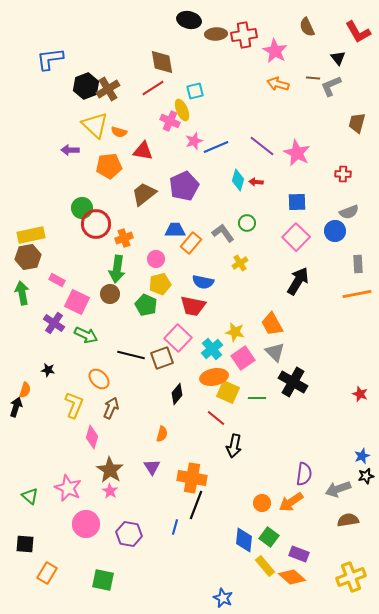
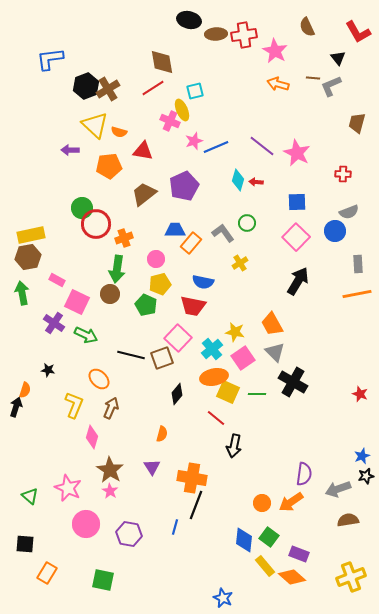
green line at (257, 398): moved 4 px up
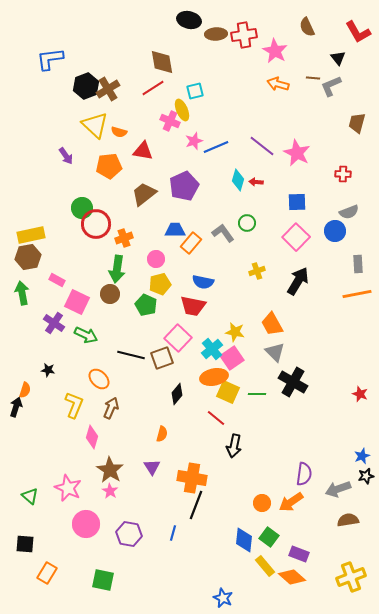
purple arrow at (70, 150): moved 4 px left, 6 px down; rotated 126 degrees counterclockwise
yellow cross at (240, 263): moved 17 px right, 8 px down; rotated 14 degrees clockwise
pink square at (243, 358): moved 11 px left
blue line at (175, 527): moved 2 px left, 6 px down
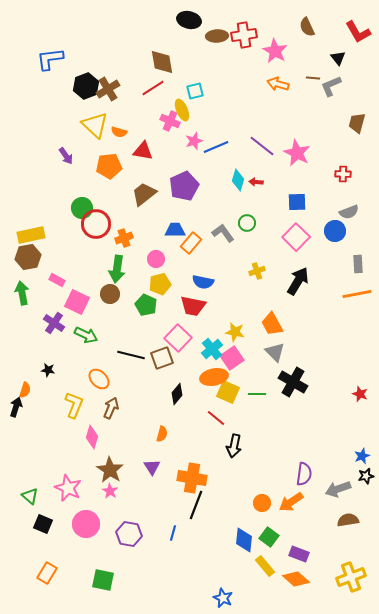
brown ellipse at (216, 34): moved 1 px right, 2 px down
black square at (25, 544): moved 18 px right, 20 px up; rotated 18 degrees clockwise
orange diamond at (292, 577): moved 4 px right, 2 px down
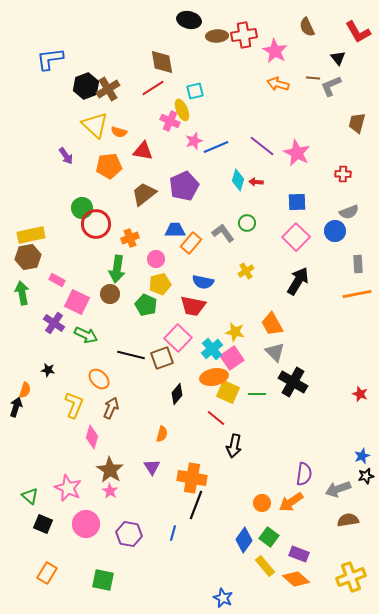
orange cross at (124, 238): moved 6 px right
yellow cross at (257, 271): moved 11 px left; rotated 14 degrees counterclockwise
blue diamond at (244, 540): rotated 30 degrees clockwise
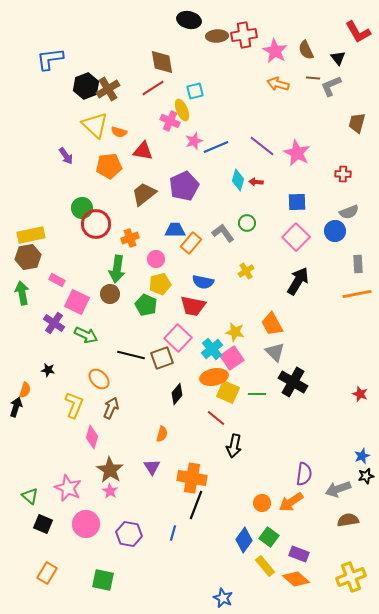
brown semicircle at (307, 27): moved 1 px left, 23 px down
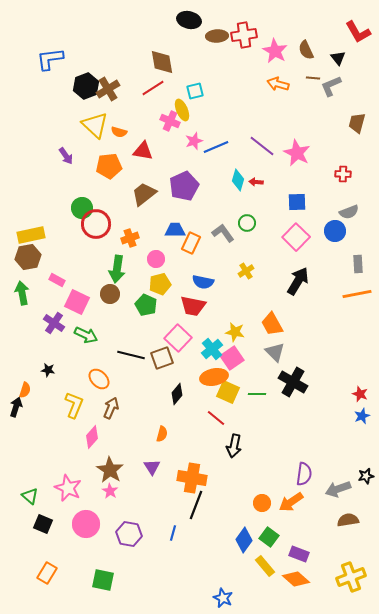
orange rectangle at (191, 243): rotated 15 degrees counterclockwise
pink diamond at (92, 437): rotated 25 degrees clockwise
blue star at (362, 456): moved 40 px up
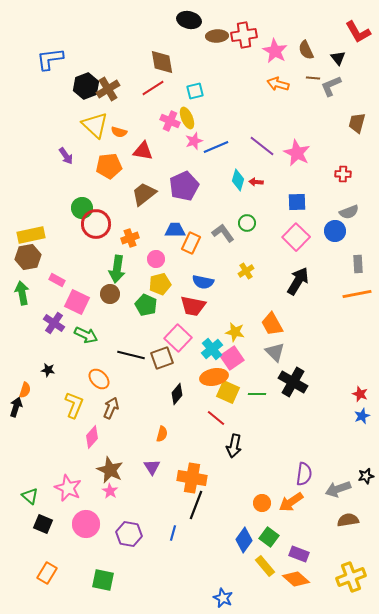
yellow ellipse at (182, 110): moved 5 px right, 8 px down
brown star at (110, 470): rotated 8 degrees counterclockwise
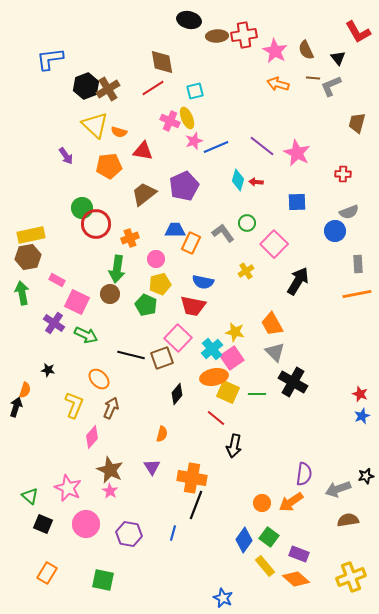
pink square at (296, 237): moved 22 px left, 7 px down
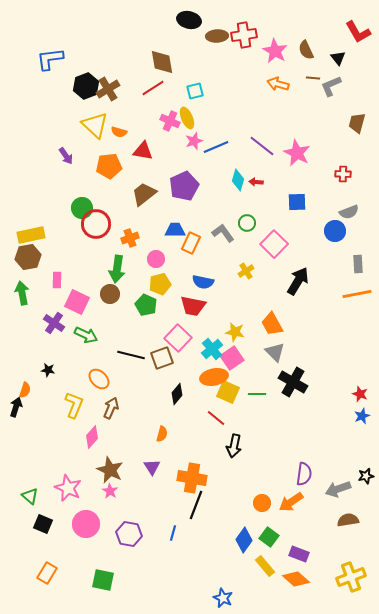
pink rectangle at (57, 280): rotated 63 degrees clockwise
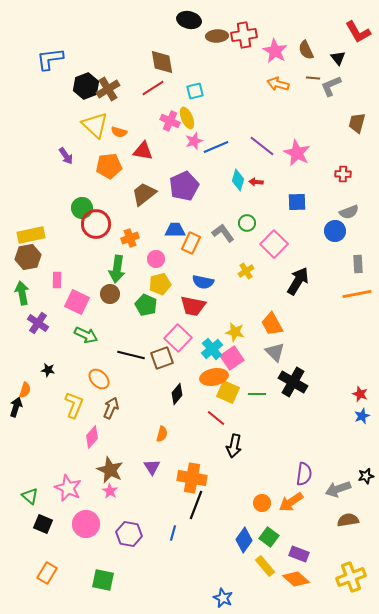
purple cross at (54, 323): moved 16 px left
